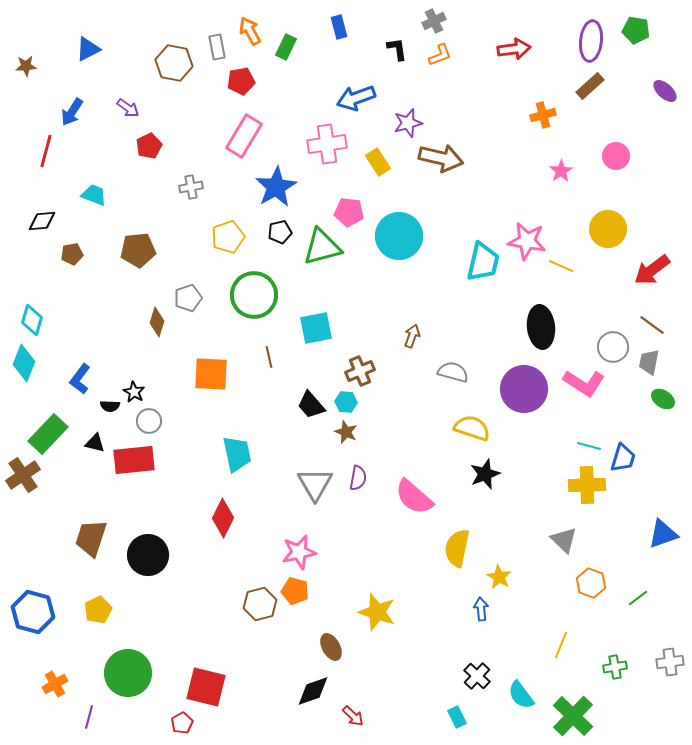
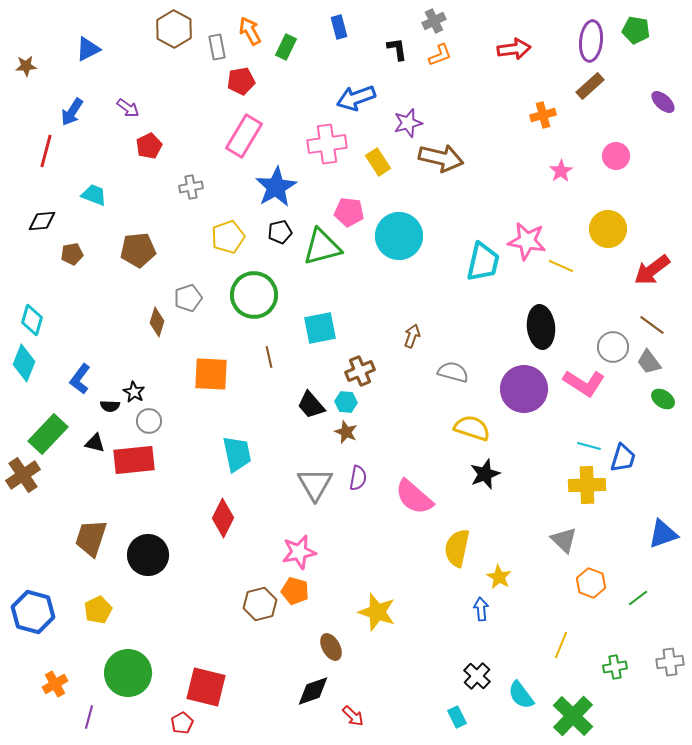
brown hexagon at (174, 63): moved 34 px up; rotated 18 degrees clockwise
purple ellipse at (665, 91): moved 2 px left, 11 px down
cyan square at (316, 328): moved 4 px right
gray trapezoid at (649, 362): rotated 48 degrees counterclockwise
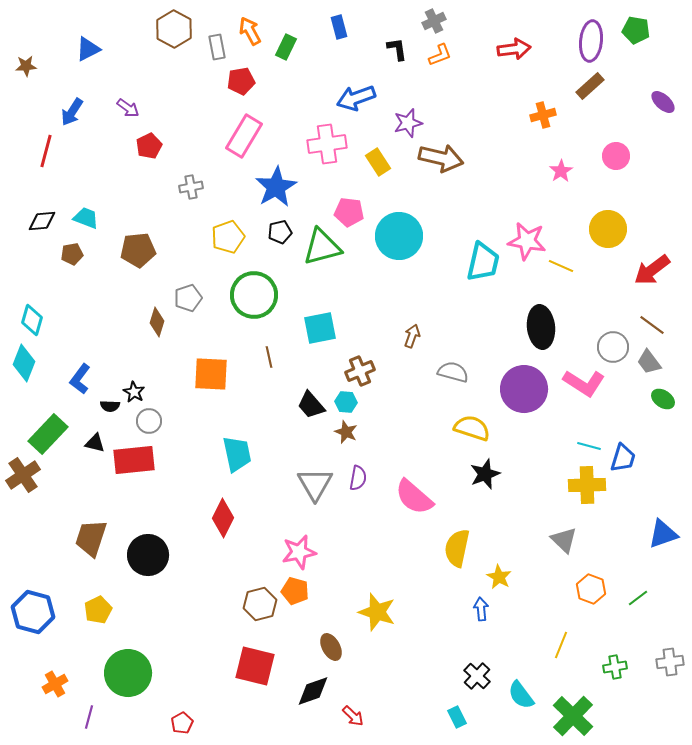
cyan trapezoid at (94, 195): moved 8 px left, 23 px down
orange hexagon at (591, 583): moved 6 px down
red square at (206, 687): moved 49 px right, 21 px up
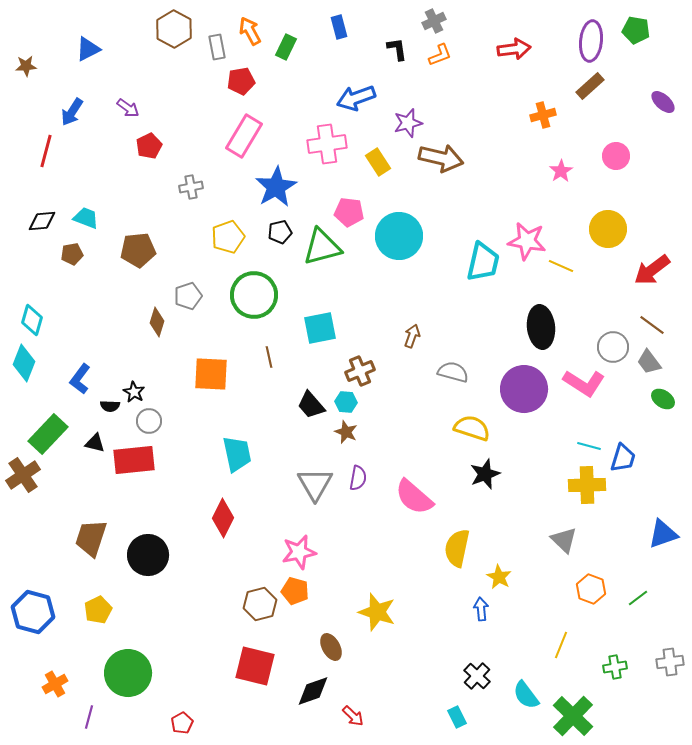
gray pentagon at (188, 298): moved 2 px up
cyan semicircle at (521, 695): moved 5 px right
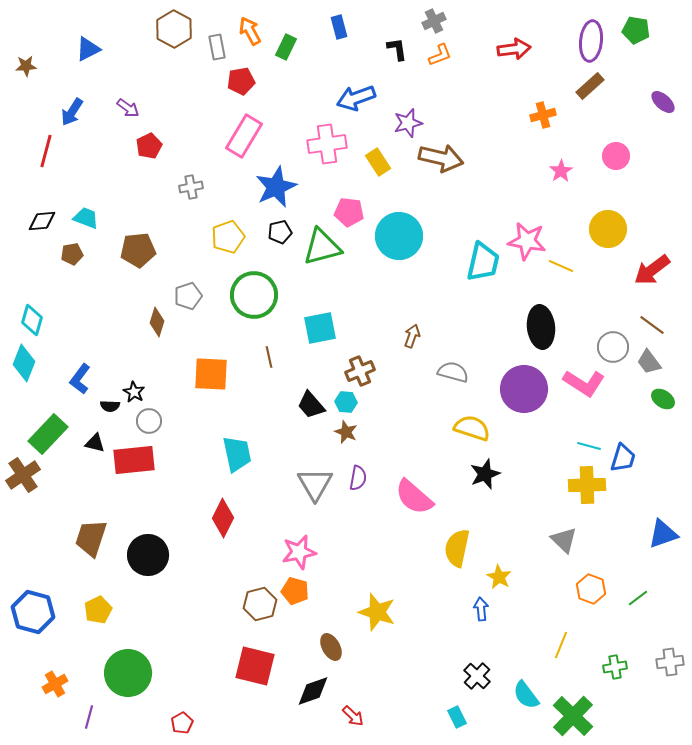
blue star at (276, 187): rotated 6 degrees clockwise
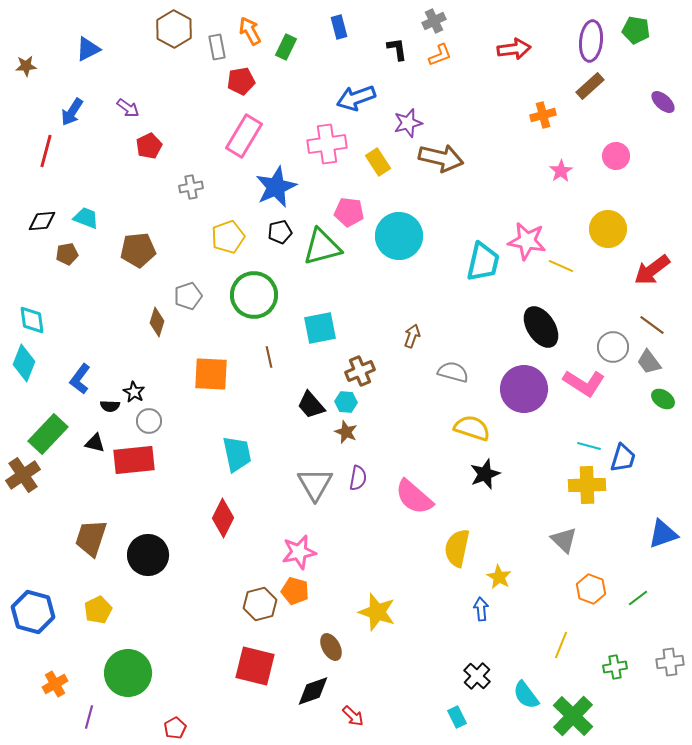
brown pentagon at (72, 254): moved 5 px left
cyan diamond at (32, 320): rotated 24 degrees counterclockwise
black ellipse at (541, 327): rotated 27 degrees counterclockwise
red pentagon at (182, 723): moved 7 px left, 5 px down
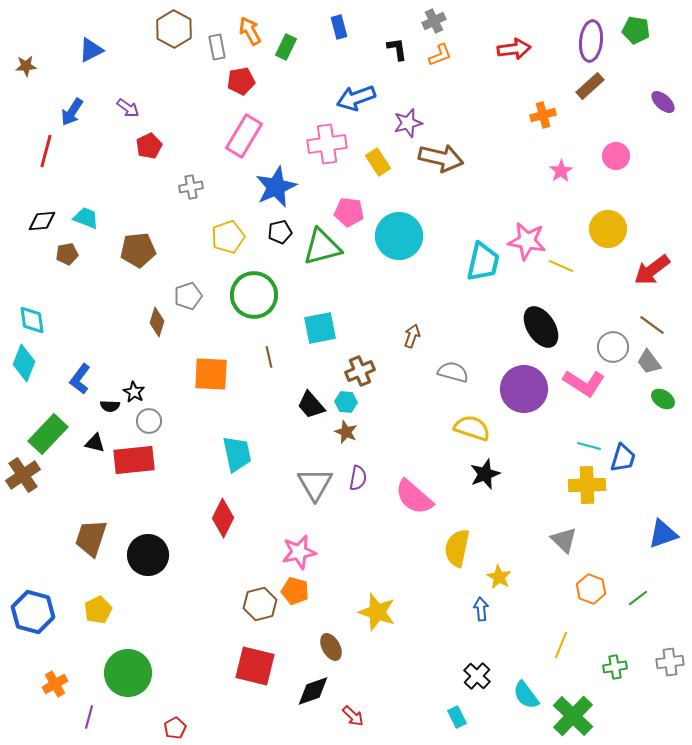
blue triangle at (88, 49): moved 3 px right, 1 px down
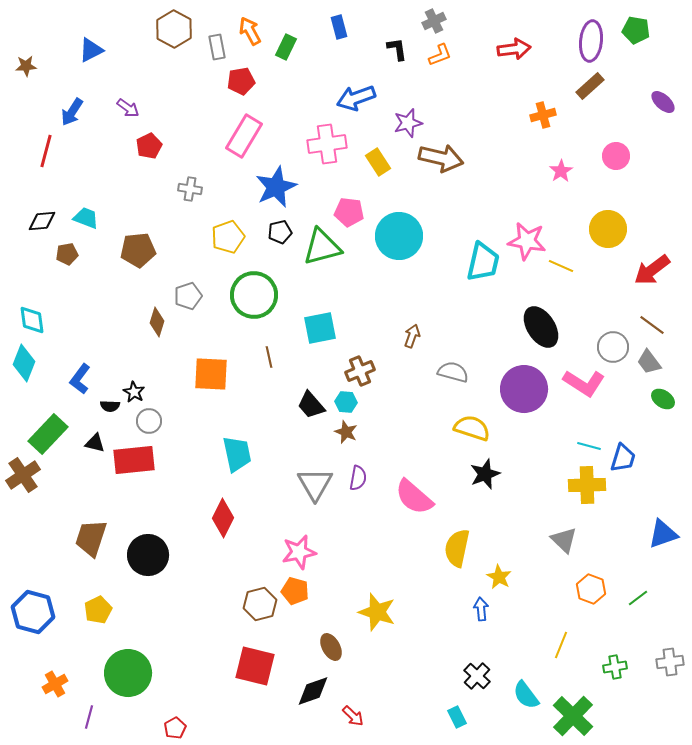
gray cross at (191, 187): moved 1 px left, 2 px down; rotated 20 degrees clockwise
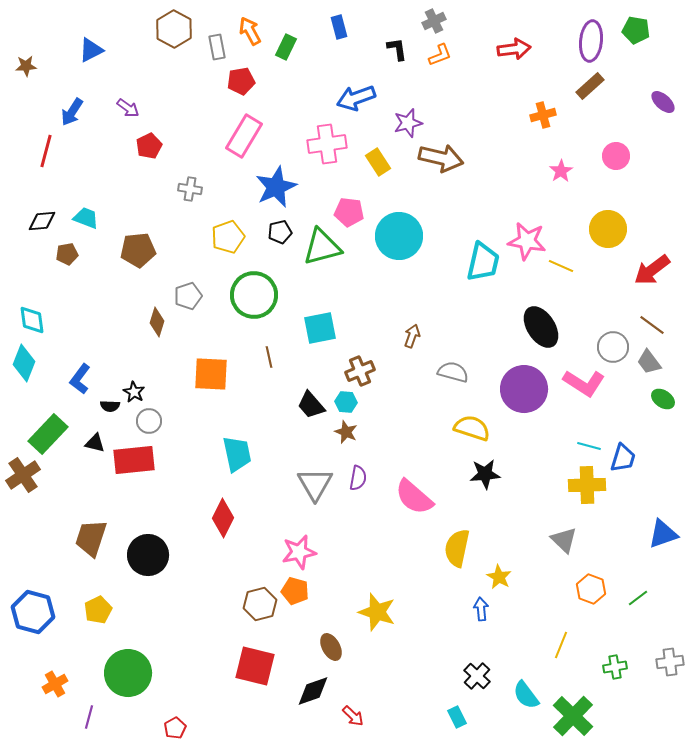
black star at (485, 474): rotated 16 degrees clockwise
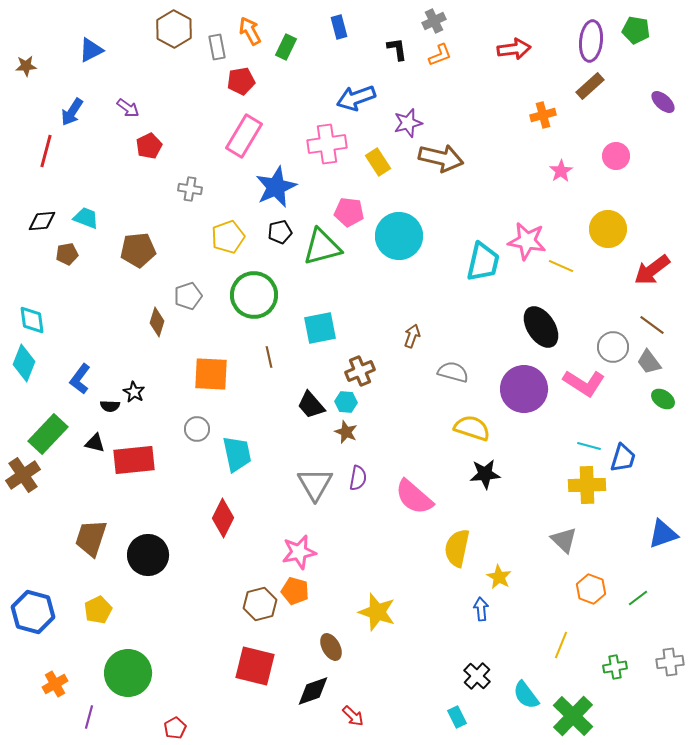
gray circle at (149, 421): moved 48 px right, 8 px down
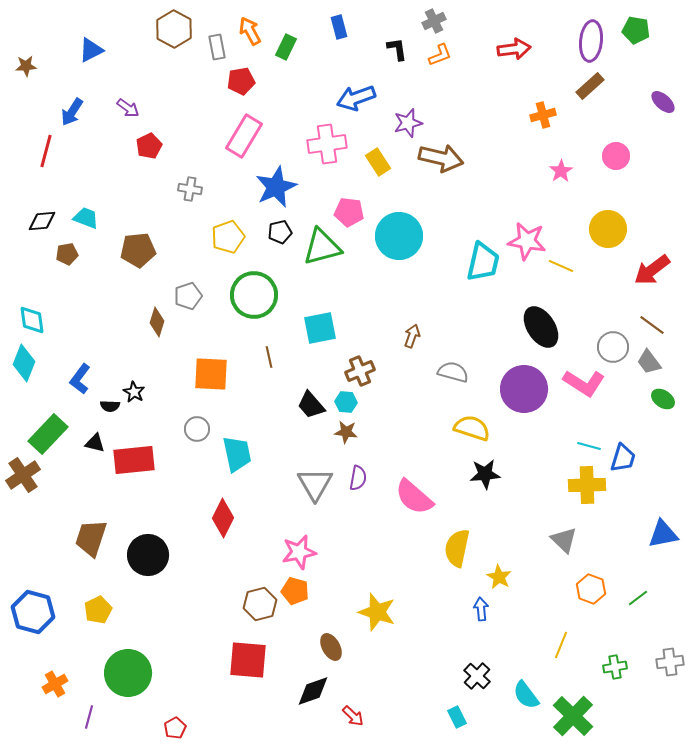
brown star at (346, 432): rotated 15 degrees counterclockwise
blue triangle at (663, 534): rotated 8 degrees clockwise
red square at (255, 666): moved 7 px left, 6 px up; rotated 9 degrees counterclockwise
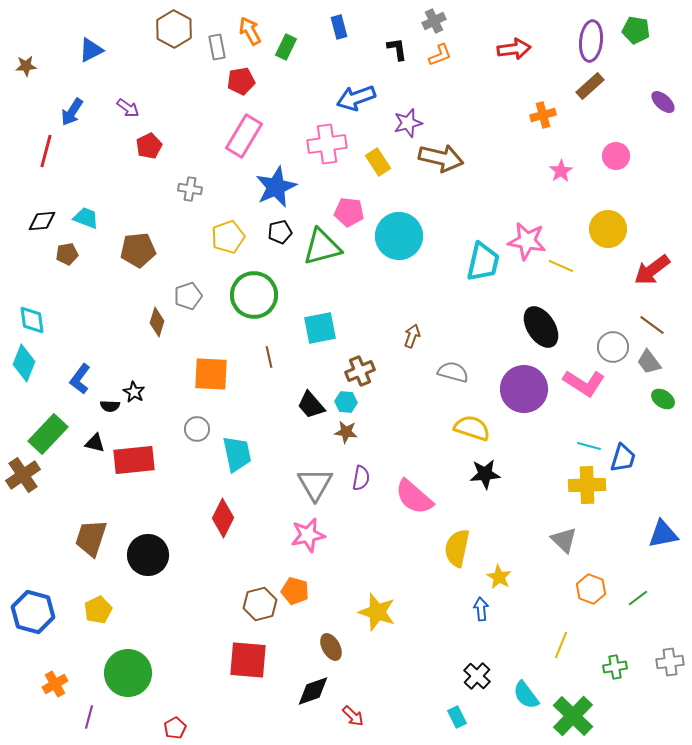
purple semicircle at (358, 478): moved 3 px right
pink star at (299, 552): moved 9 px right, 17 px up
